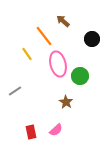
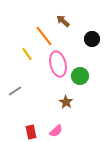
pink semicircle: moved 1 px down
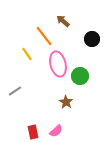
red rectangle: moved 2 px right
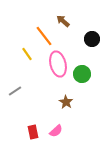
green circle: moved 2 px right, 2 px up
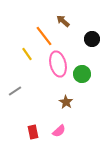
pink semicircle: moved 3 px right
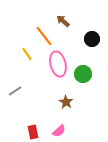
green circle: moved 1 px right
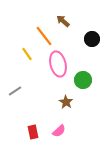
green circle: moved 6 px down
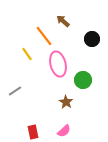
pink semicircle: moved 5 px right
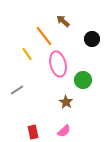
gray line: moved 2 px right, 1 px up
